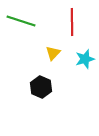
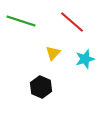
red line: rotated 48 degrees counterclockwise
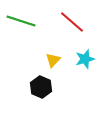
yellow triangle: moved 7 px down
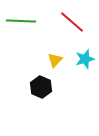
green line: rotated 16 degrees counterclockwise
yellow triangle: moved 2 px right
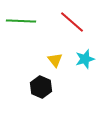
yellow triangle: rotated 21 degrees counterclockwise
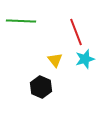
red line: moved 4 px right, 10 px down; rotated 28 degrees clockwise
